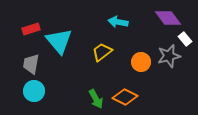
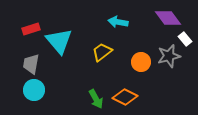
cyan circle: moved 1 px up
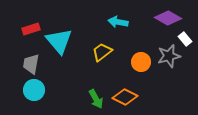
purple diamond: rotated 24 degrees counterclockwise
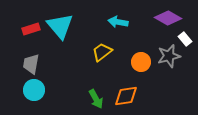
cyan triangle: moved 1 px right, 15 px up
orange diamond: moved 1 px right, 1 px up; rotated 35 degrees counterclockwise
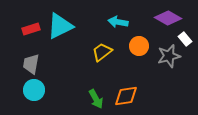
cyan triangle: rotated 44 degrees clockwise
orange circle: moved 2 px left, 16 px up
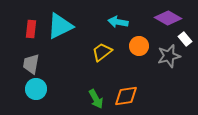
red rectangle: rotated 66 degrees counterclockwise
cyan circle: moved 2 px right, 1 px up
